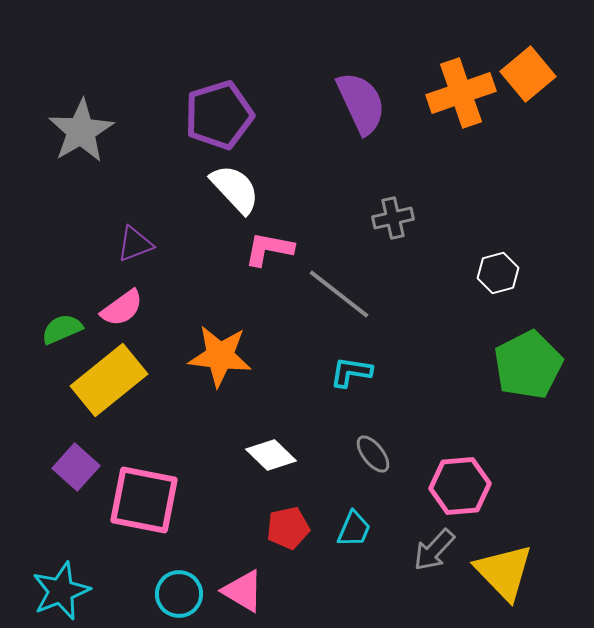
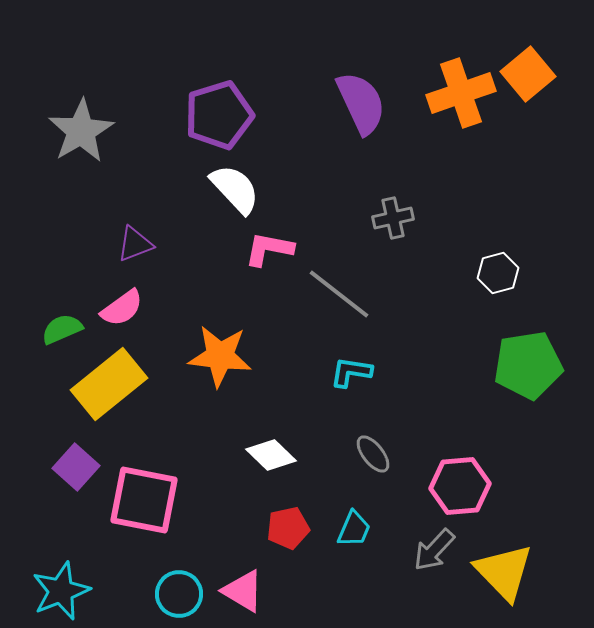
green pentagon: rotated 18 degrees clockwise
yellow rectangle: moved 4 px down
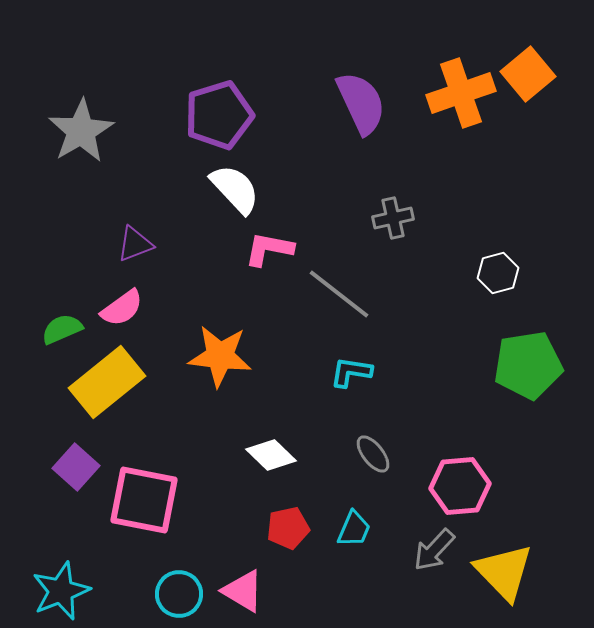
yellow rectangle: moved 2 px left, 2 px up
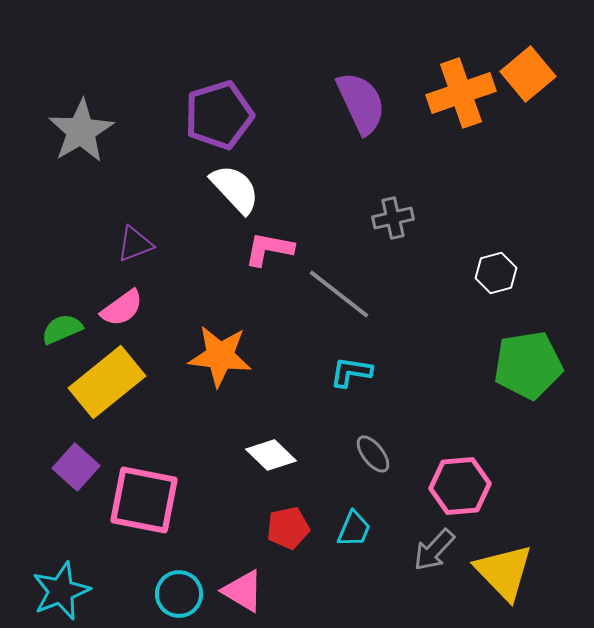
white hexagon: moved 2 px left
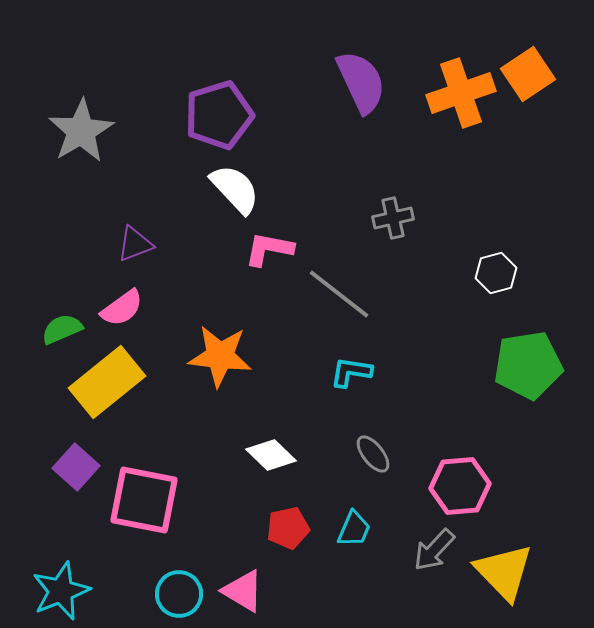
orange square: rotated 6 degrees clockwise
purple semicircle: moved 21 px up
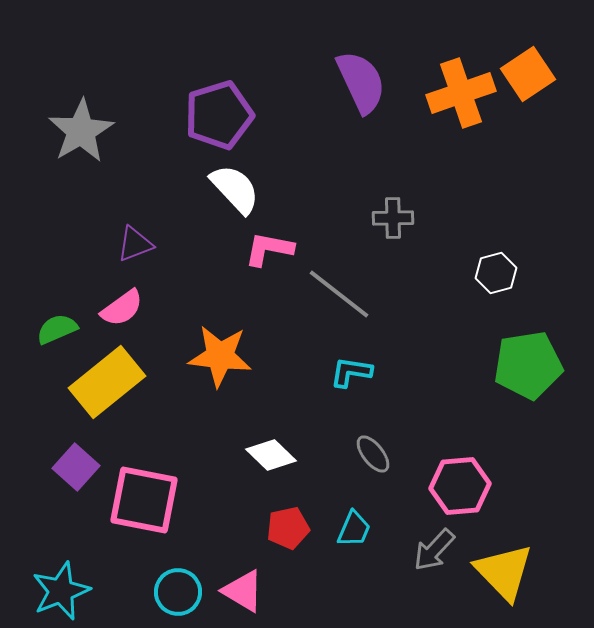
gray cross: rotated 12 degrees clockwise
green semicircle: moved 5 px left
cyan circle: moved 1 px left, 2 px up
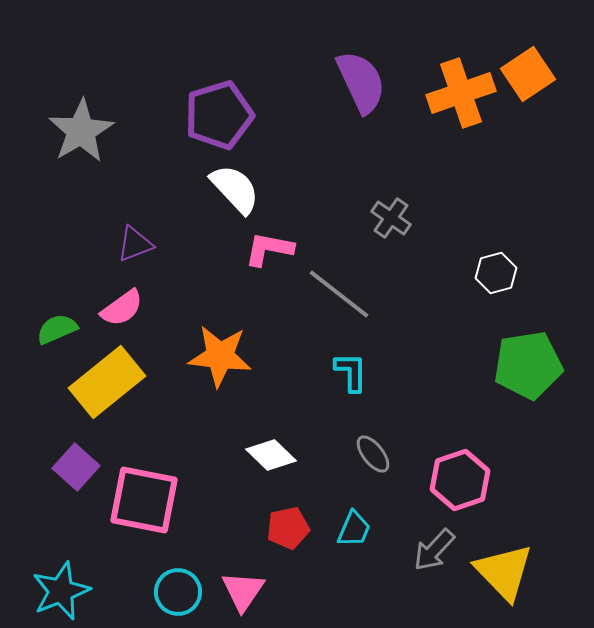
gray cross: moved 2 px left; rotated 36 degrees clockwise
cyan L-shape: rotated 81 degrees clockwise
pink hexagon: moved 6 px up; rotated 14 degrees counterclockwise
pink triangle: rotated 33 degrees clockwise
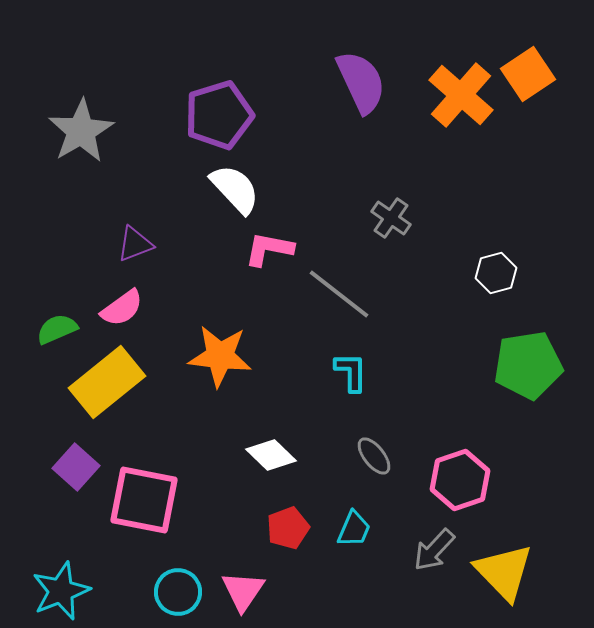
orange cross: moved 2 px down; rotated 30 degrees counterclockwise
gray ellipse: moved 1 px right, 2 px down
red pentagon: rotated 9 degrees counterclockwise
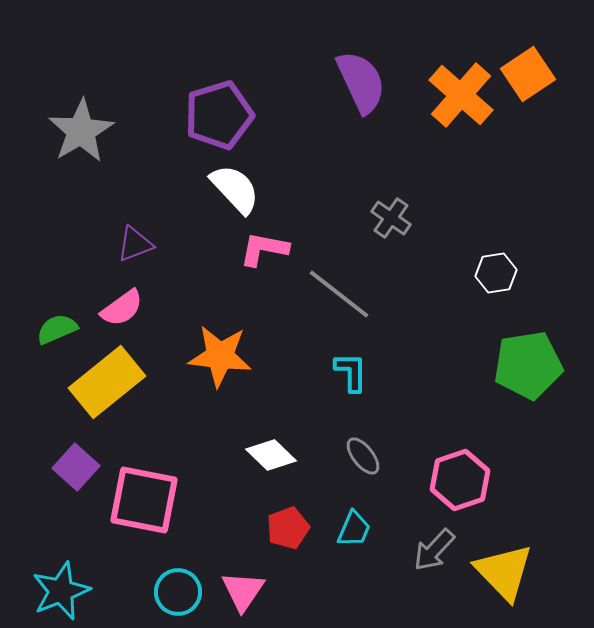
pink L-shape: moved 5 px left
white hexagon: rotated 6 degrees clockwise
gray ellipse: moved 11 px left
